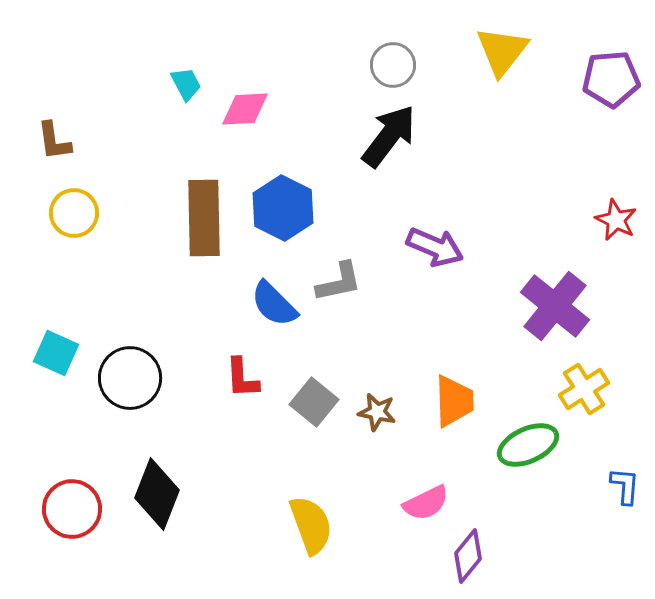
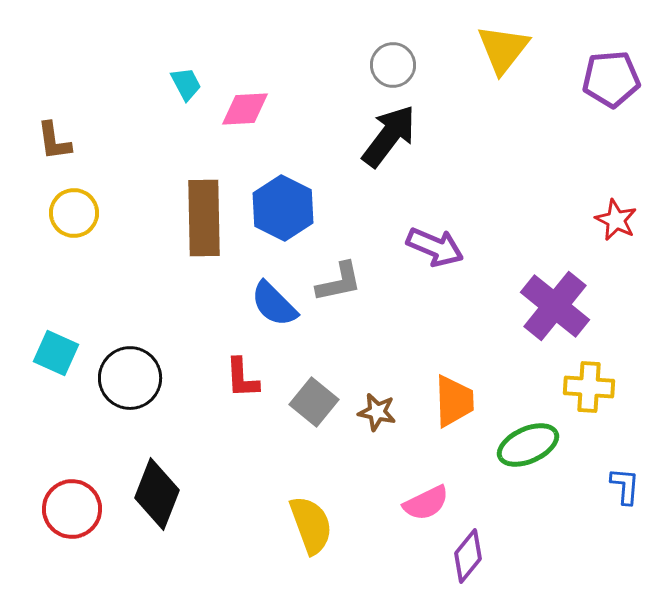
yellow triangle: moved 1 px right, 2 px up
yellow cross: moved 5 px right, 2 px up; rotated 36 degrees clockwise
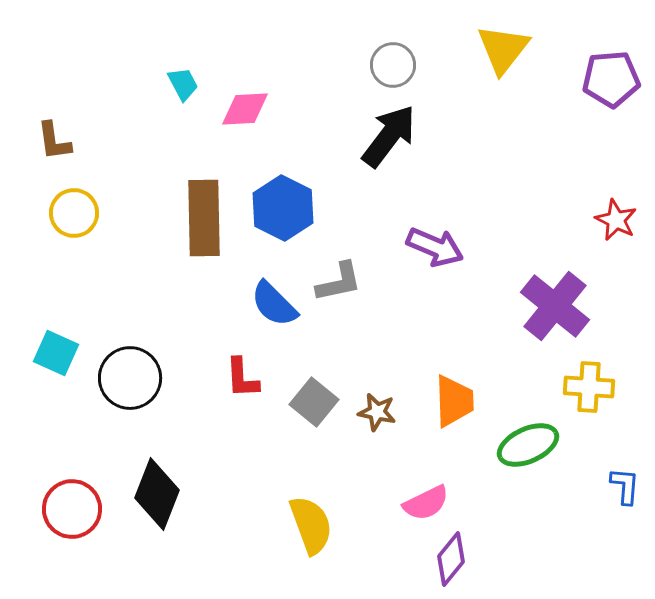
cyan trapezoid: moved 3 px left
purple diamond: moved 17 px left, 3 px down
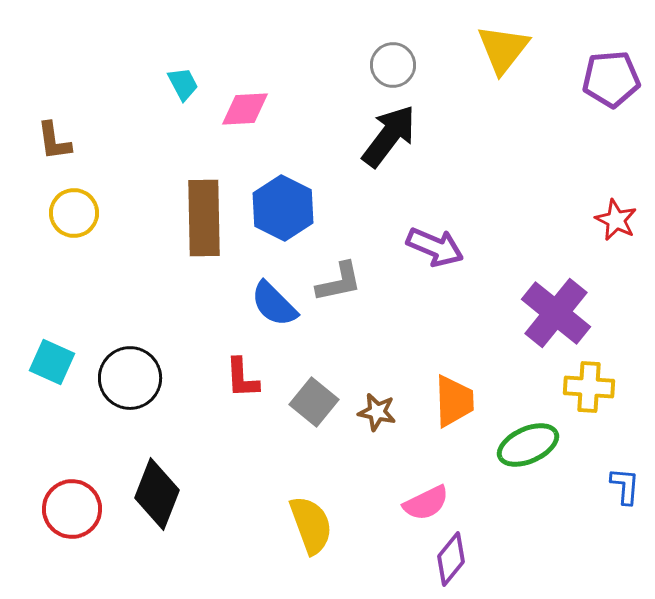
purple cross: moved 1 px right, 7 px down
cyan square: moved 4 px left, 9 px down
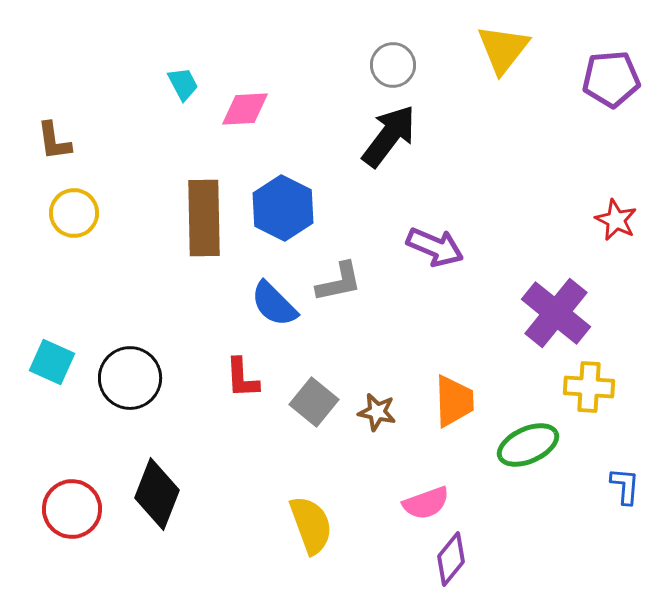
pink semicircle: rotated 6 degrees clockwise
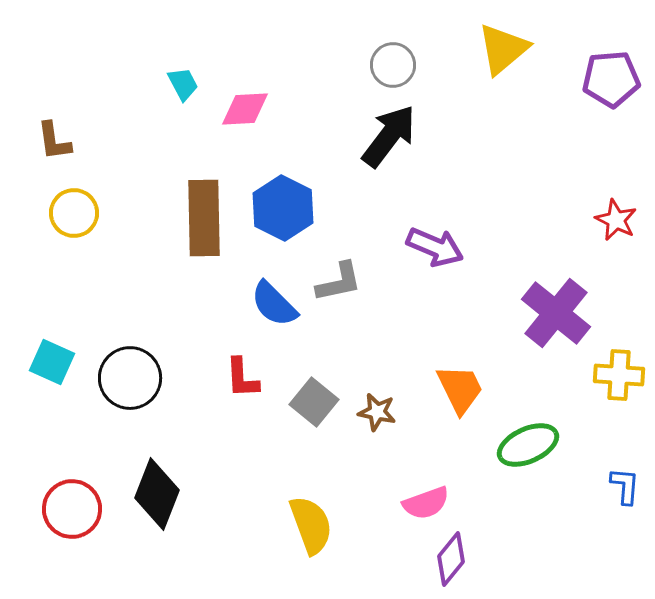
yellow triangle: rotated 12 degrees clockwise
yellow cross: moved 30 px right, 12 px up
orange trapezoid: moved 6 px right, 12 px up; rotated 24 degrees counterclockwise
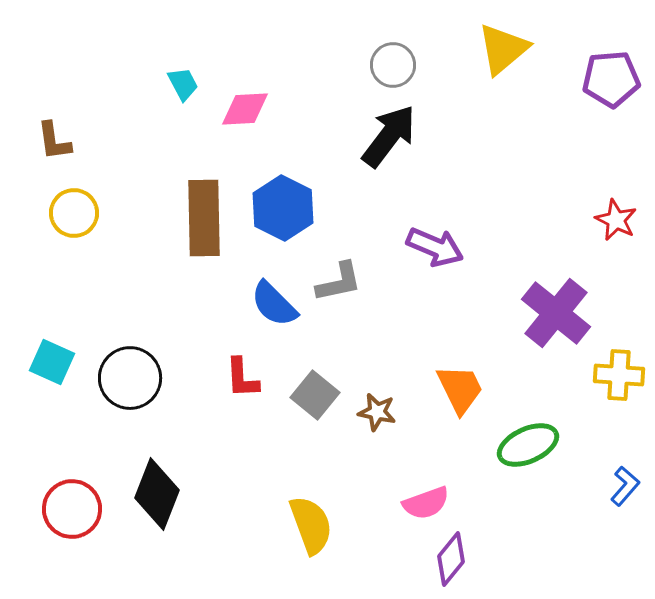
gray square: moved 1 px right, 7 px up
blue L-shape: rotated 36 degrees clockwise
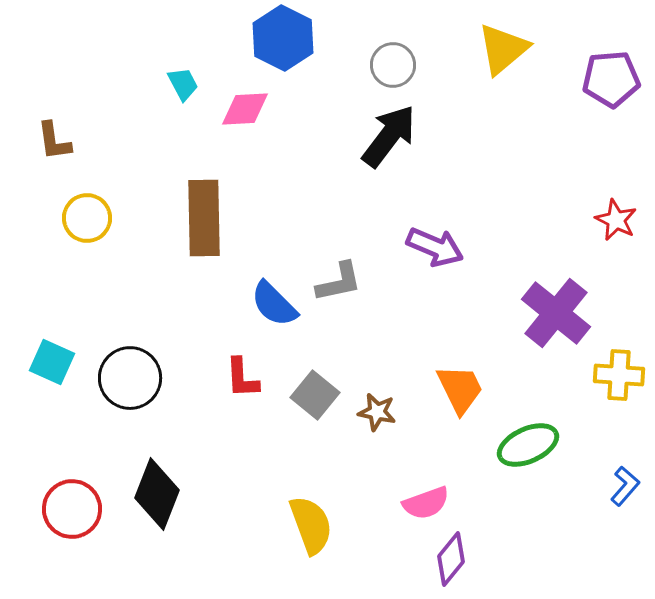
blue hexagon: moved 170 px up
yellow circle: moved 13 px right, 5 px down
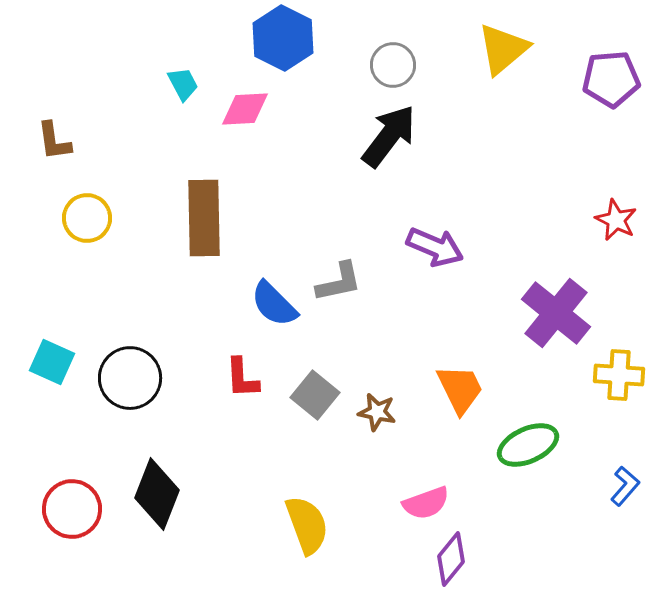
yellow semicircle: moved 4 px left
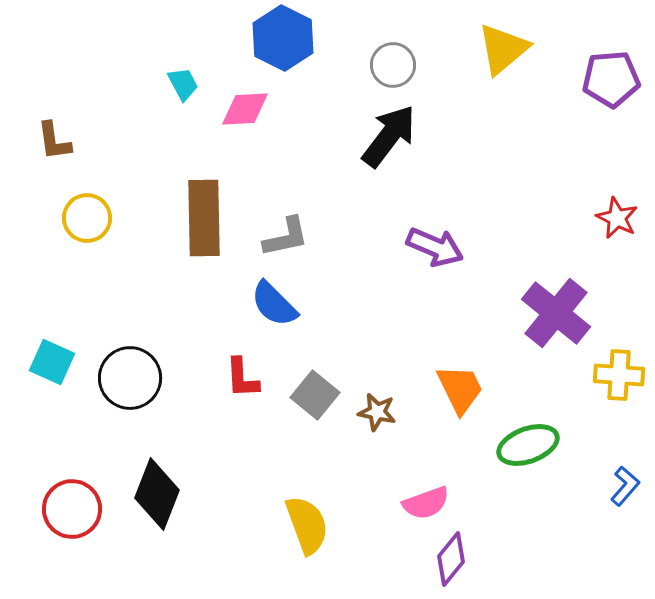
red star: moved 1 px right, 2 px up
gray L-shape: moved 53 px left, 45 px up
green ellipse: rotated 4 degrees clockwise
